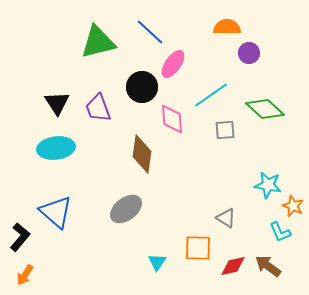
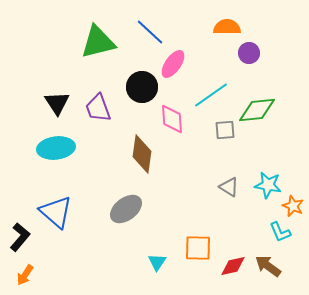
green diamond: moved 8 px left, 1 px down; rotated 48 degrees counterclockwise
gray triangle: moved 3 px right, 31 px up
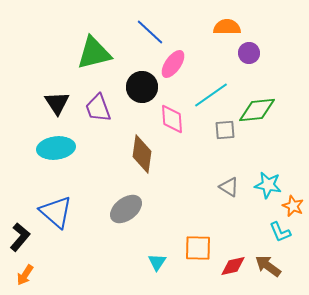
green triangle: moved 4 px left, 11 px down
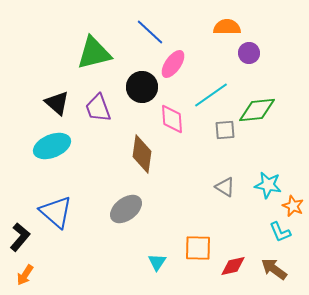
black triangle: rotated 16 degrees counterclockwise
cyan ellipse: moved 4 px left, 2 px up; rotated 15 degrees counterclockwise
gray triangle: moved 4 px left
brown arrow: moved 6 px right, 3 px down
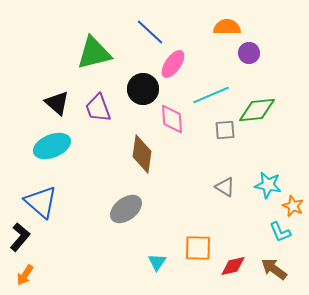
black circle: moved 1 px right, 2 px down
cyan line: rotated 12 degrees clockwise
blue triangle: moved 15 px left, 10 px up
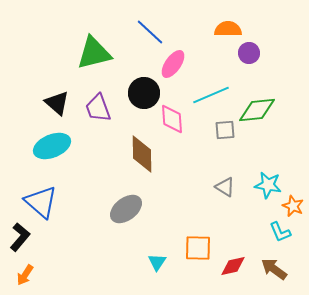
orange semicircle: moved 1 px right, 2 px down
black circle: moved 1 px right, 4 px down
brown diamond: rotated 9 degrees counterclockwise
